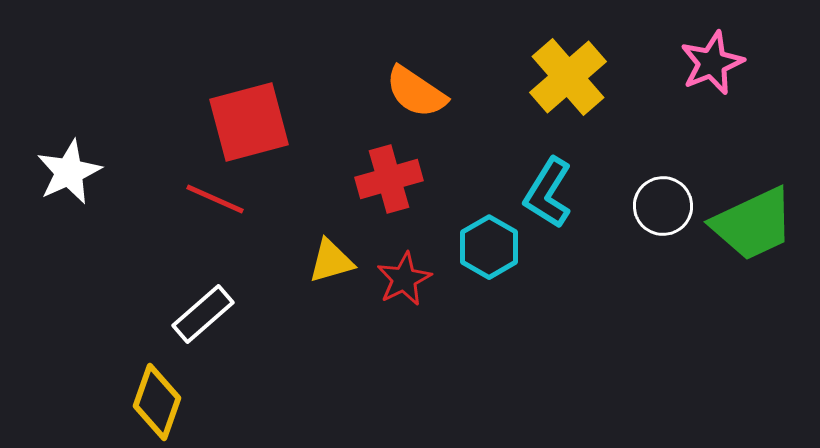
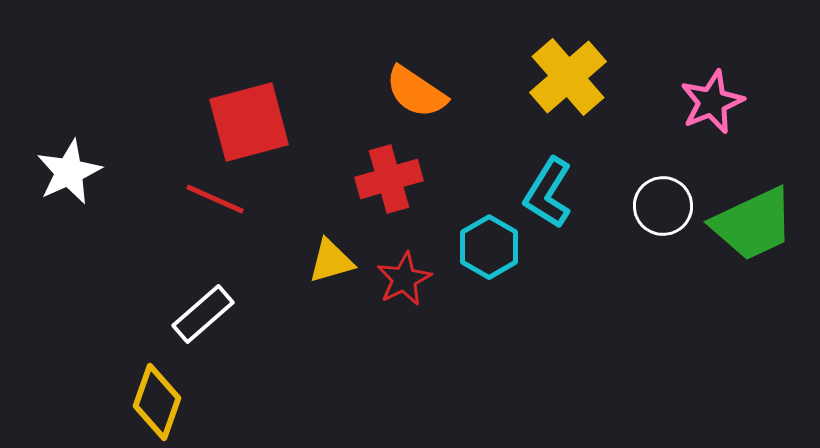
pink star: moved 39 px down
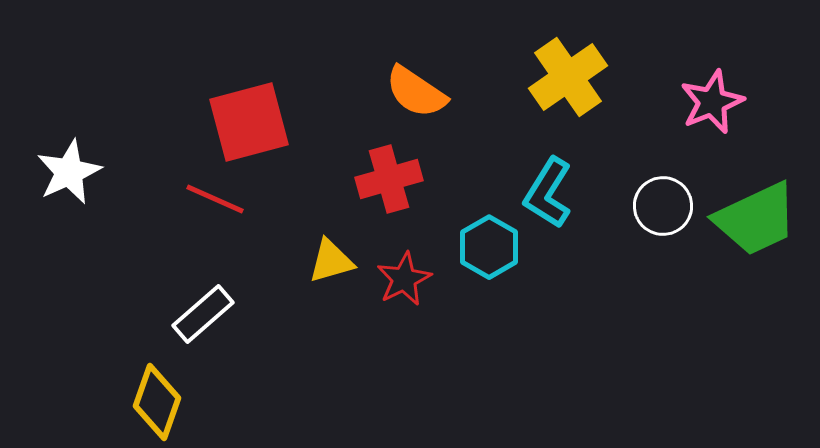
yellow cross: rotated 6 degrees clockwise
green trapezoid: moved 3 px right, 5 px up
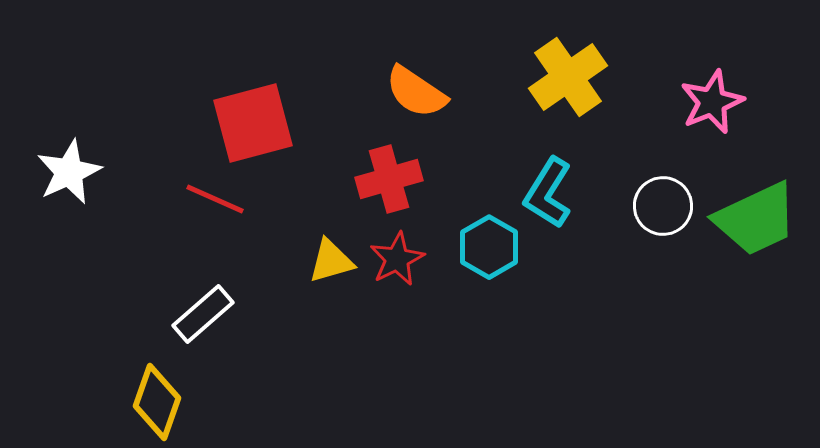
red square: moved 4 px right, 1 px down
red star: moved 7 px left, 20 px up
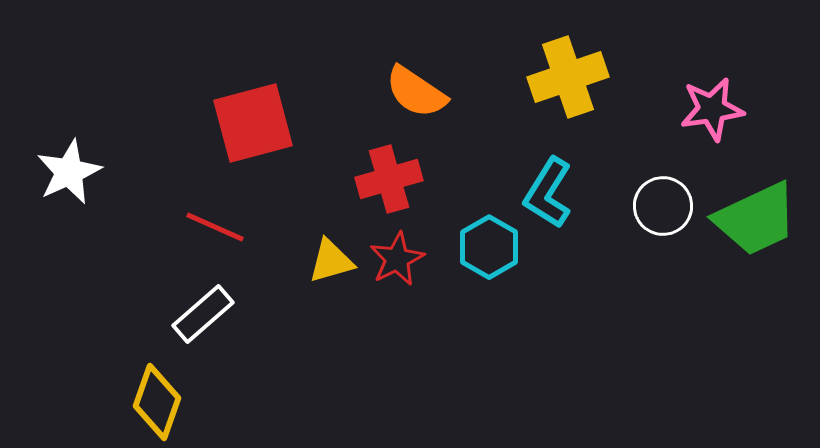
yellow cross: rotated 16 degrees clockwise
pink star: moved 7 px down; rotated 14 degrees clockwise
red line: moved 28 px down
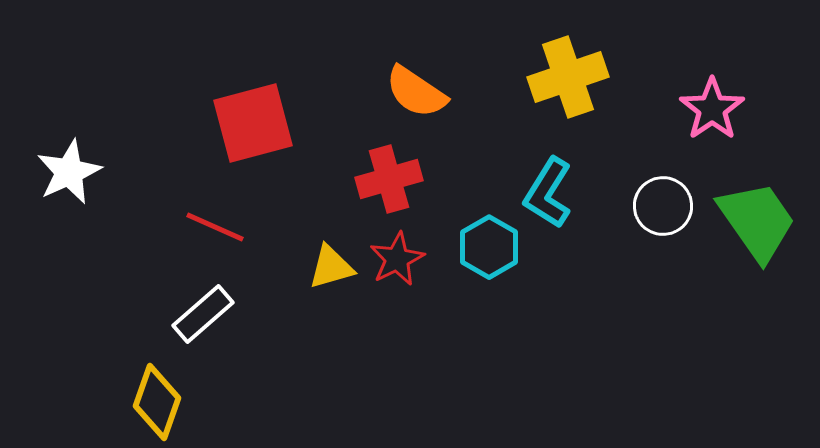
pink star: rotated 26 degrees counterclockwise
green trapezoid: moved 1 px right, 2 px down; rotated 100 degrees counterclockwise
yellow triangle: moved 6 px down
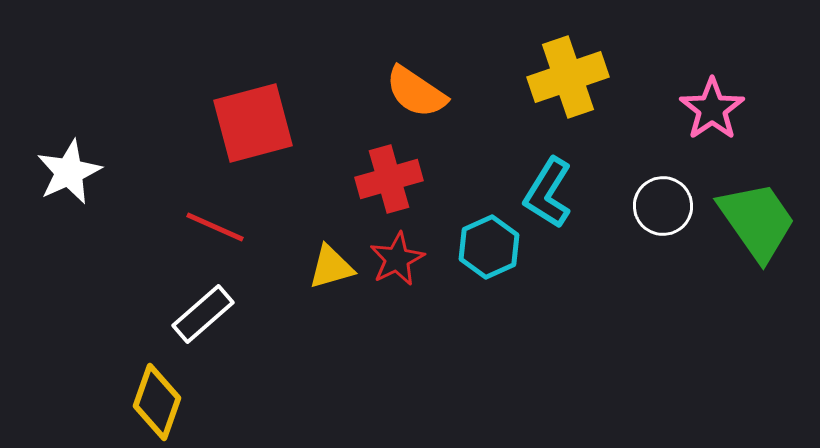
cyan hexagon: rotated 6 degrees clockwise
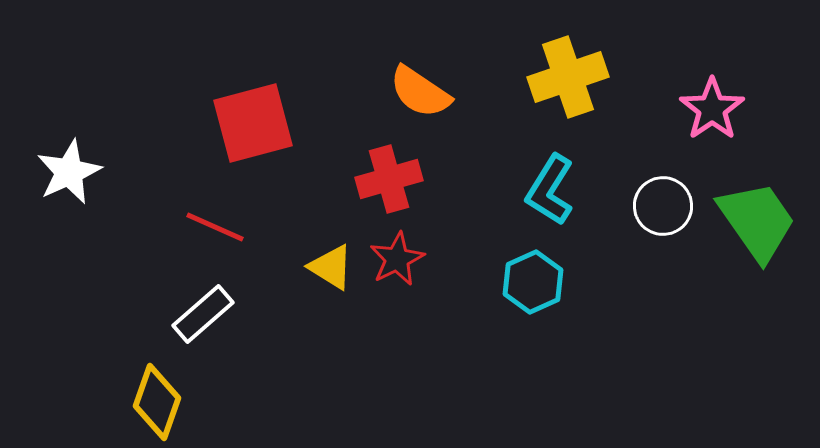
orange semicircle: moved 4 px right
cyan L-shape: moved 2 px right, 3 px up
cyan hexagon: moved 44 px right, 35 px down
yellow triangle: rotated 48 degrees clockwise
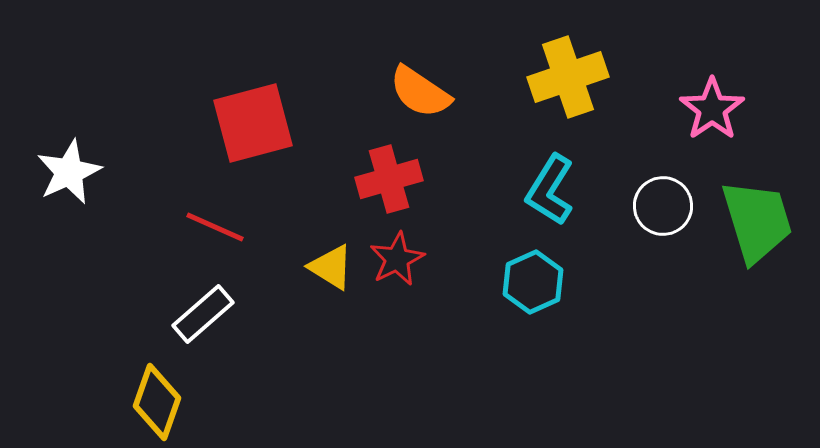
green trapezoid: rotated 18 degrees clockwise
